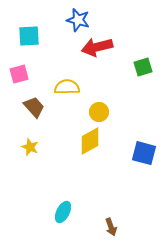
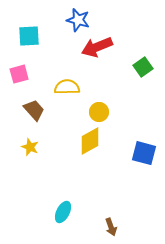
red arrow: rotated 8 degrees counterclockwise
green square: rotated 18 degrees counterclockwise
brown trapezoid: moved 3 px down
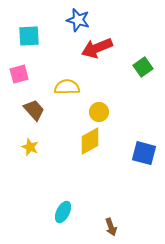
red arrow: moved 1 px down
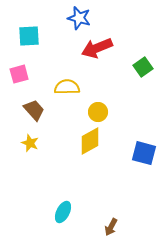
blue star: moved 1 px right, 2 px up
yellow circle: moved 1 px left
yellow star: moved 4 px up
brown arrow: rotated 48 degrees clockwise
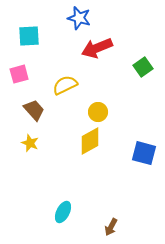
yellow semicircle: moved 2 px left, 2 px up; rotated 25 degrees counterclockwise
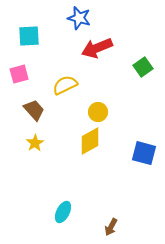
yellow star: moved 5 px right; rotated 18 degrees clockwise
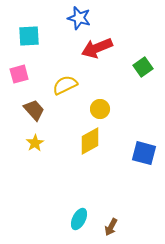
yellow circle: moved 2 px right, 3 px up
cyan ellipse: moved 16 px right, 7 px down
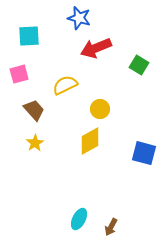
red arrow: moved 1 px left
green square: moved 4 px left, 2 px up; rotated 24 degrees counterclockwise
